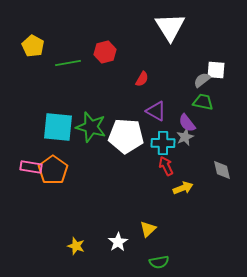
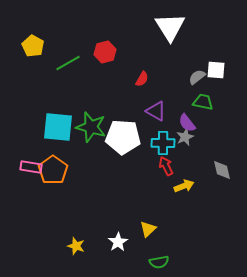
green line: rotated 20 degrees counterclockwise
gray semicircle: moved 5 px left, 3 px up
white pentagon: moved 3 px left, 1 px down
yellow arrow: moved 1 px right, 2 px up
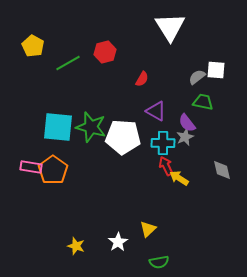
yellow arrow: moved 5 px left, 8 px up; rotated 126 degrees counterclockwise
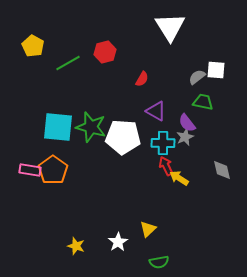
pink rectangle: moved 1 px left, 3 px down
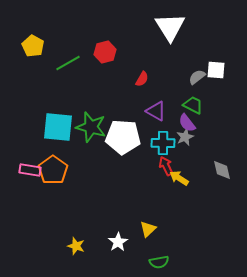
green trapezoid: moved 10 px left, 3 px down; rotated 15 degrees clockwise
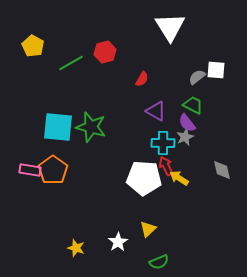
green line: moved 3 px right
white pentagon: moved 21 px right, 41 px down
yellow star: moved 2 px down
green semicircle: rotated 12 degrees counterclockwise
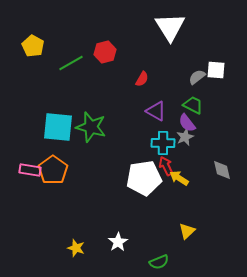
white pentagon: rotated 12 degrees counterclockwise
yellow triangle: moved 39 px right, 2 px down
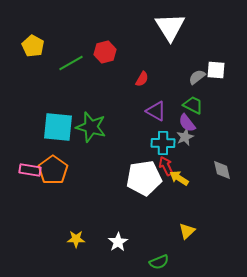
yellow star: moved 9 px up; rotated 18 degrees counterclockwise
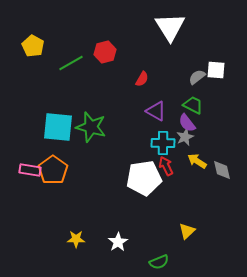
yellow arrow: moved 18 px right, 17 px up
